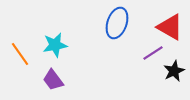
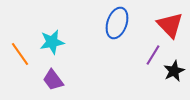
red triangle: moved 2 px up; rotated 16 degrees clockwise
cyan star: moved 3 px left, 3 px up
purple line: moved 2 px down; rotated 25 degrees counterclockwise
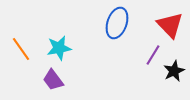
cyan star: moved 7 px right, 6 px down
orange line: moved 1 px right, 5 px up
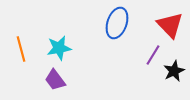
orange line: rotated 20 degrees clockwise
purple trapezoid: moved 2 px right
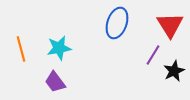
red triangle: rotated 12 degrees clockwise
purple trapezoid: moved 2 px down
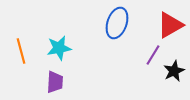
red triangle: rotated 32 degrees clockwise
orange line: moved 2 px down
purple trapezoid: rotated 140 degrees counterclockwise
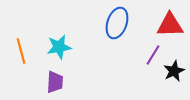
red triangle: rotated 28 degrees clockwise
cyan star: moved 1 px up
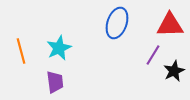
cyan star: moved 1 px down; rotated 15 degrees counterclockwise
purple trapezoid: rotated 10 degrees counterclockwise
